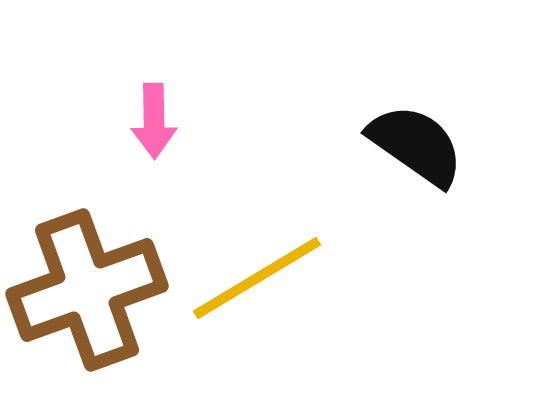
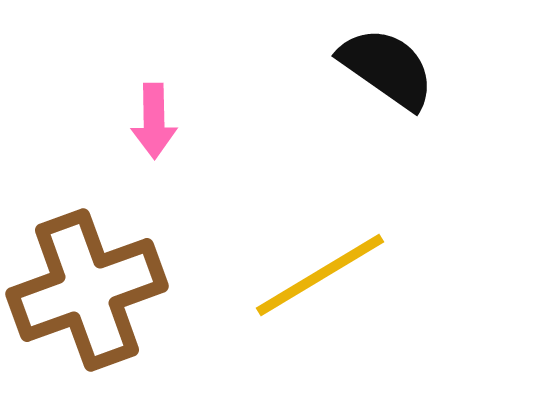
black semicircle: moved 29 px left, 77 px up
yellow line: moved 63 px right, 3 px up
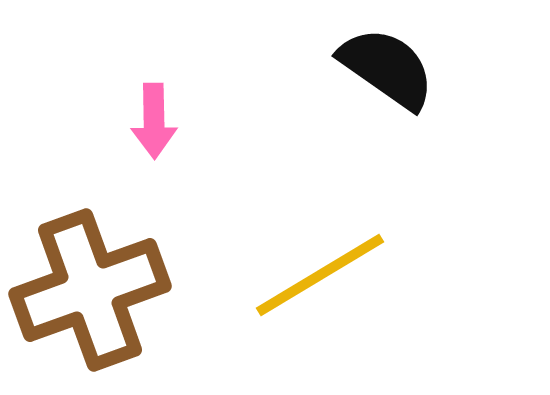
brown cross: moved 3 px right
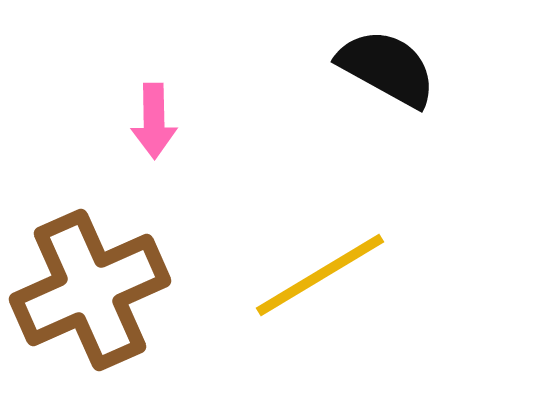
black semicircle: rotated 6 degrees counterclockwise
brown cross: rotated 4 degrees counterclockwise
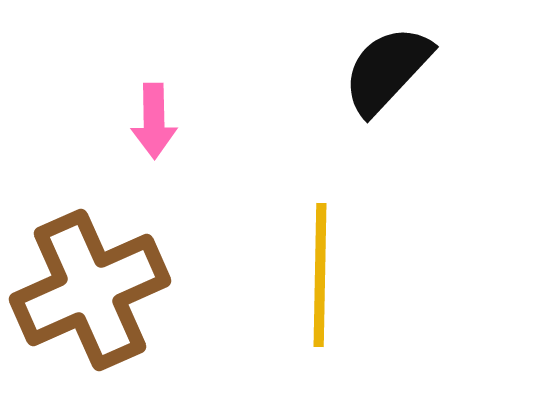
black semicircle: moved 2 px down; rotated 76 degrees counterclockwise
yellow line: rotated 58 degrees counterclockwise
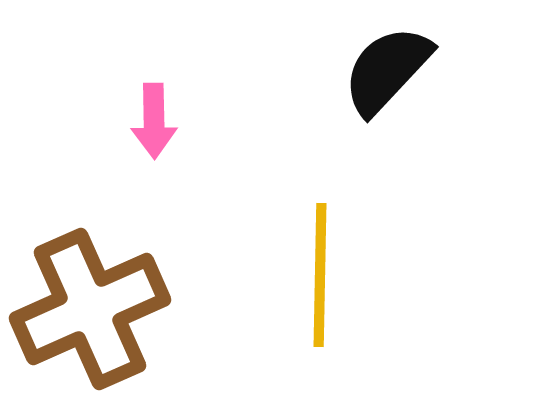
brown cross: moved 19 px down
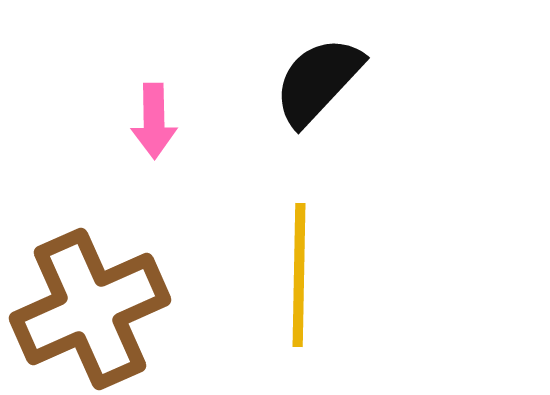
black semicircle: moved 69 px left, 11 px down
yellow line: moved 21 px left
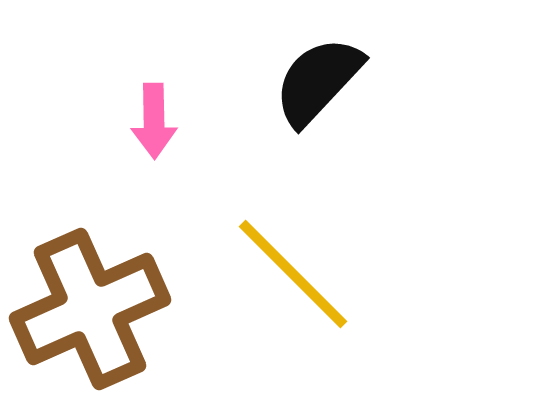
yellow line: moved 6 px left, 1 px up; rotated 46 degrees counterclockwise
